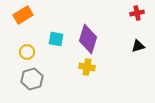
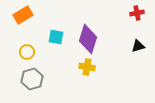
cyan square: moved 2 px up
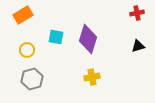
yellow circle: moved 2 px up
yellow cross: moved 5 px right, 10 px down; rotated 21 degrees counterclockwise
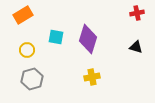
black triangle: moved 2 px left, 1 px down; rotated 32 degrees clockwise
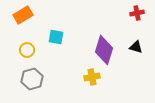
purple diamond: moved 16 px right, 11 px down
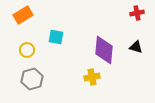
purple diamond: rotated 12 degrees counterclockwise
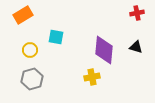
yellow circle: moved 3 px right
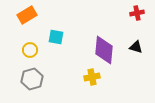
orange rectangle: moved 4 px right
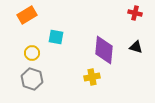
red cross: moved 2 px left; rotated 24 degrees clockwise
yellow circle: moved 2 px right, 3 px down
gray hexagon: rotated 25 degrees counterclockwise
